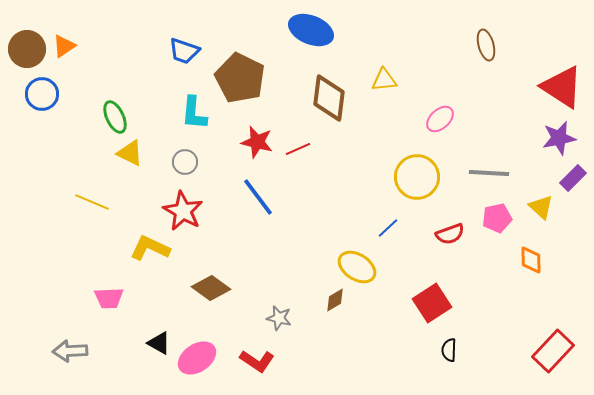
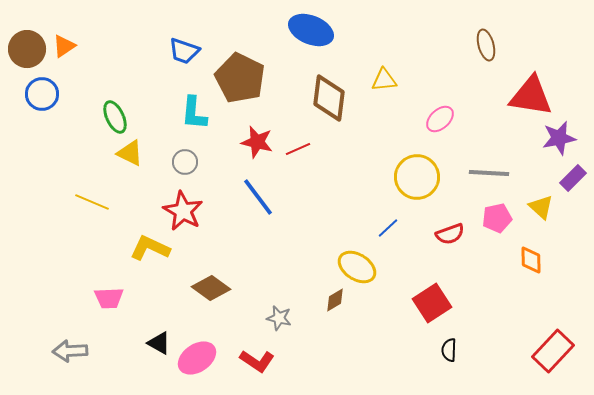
red triangle at (562, 87): moved 31 px left, 9 px down; rotated 24 degrees counterclockwise
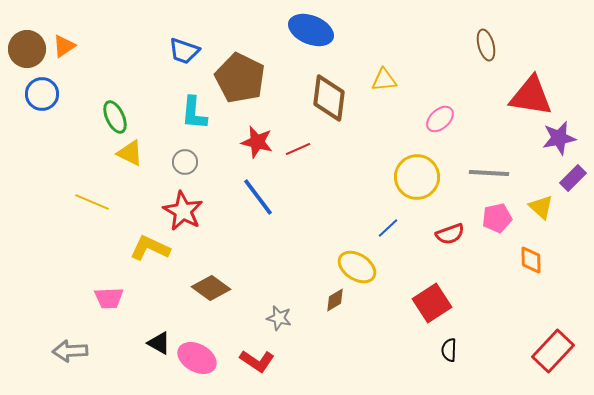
pink ellipse at (197, 358): rotated 63 degrees clockwise
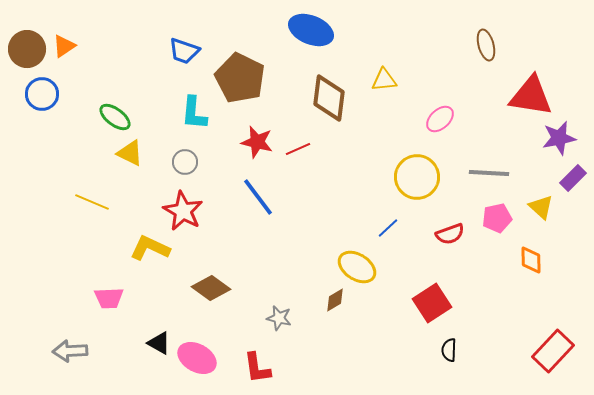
green ellipse at (115, 117): rotated 28 degrees counterclockwise
red L-shape at (257, 361): moved 7 px down; rotated 48 degrees clockwise
